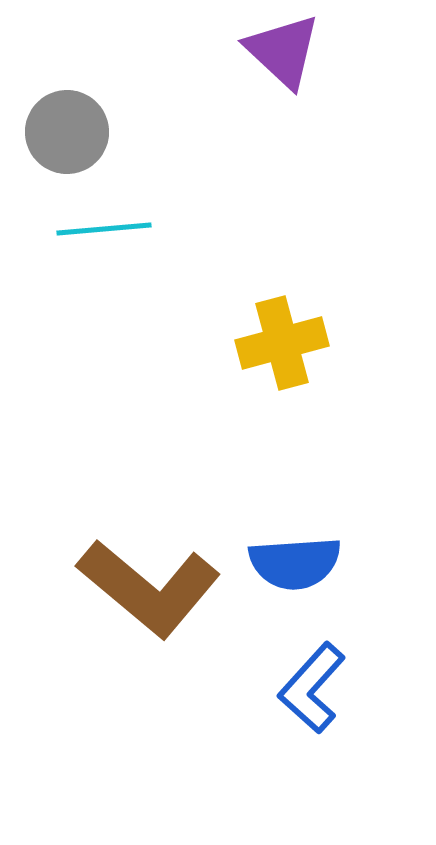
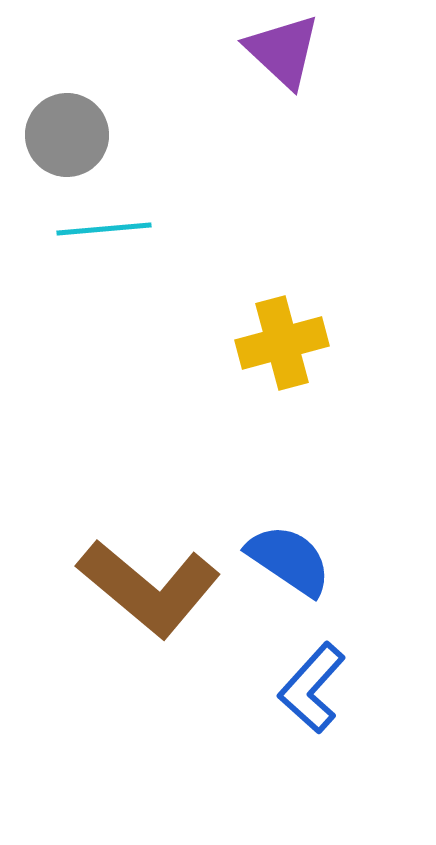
gray circle: moved 3 px down
blue semicircle: moved 6 px left, 3 px up; rotated 142 degrees counterclockwise
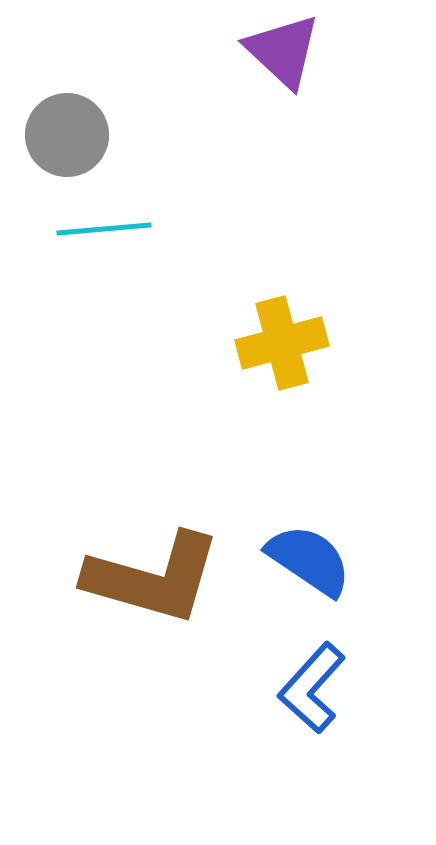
blue semicircle: moved 20 px right
brown L-shape: moved 4 px right, 10 px up; rotated 24 degrees counterclockwise
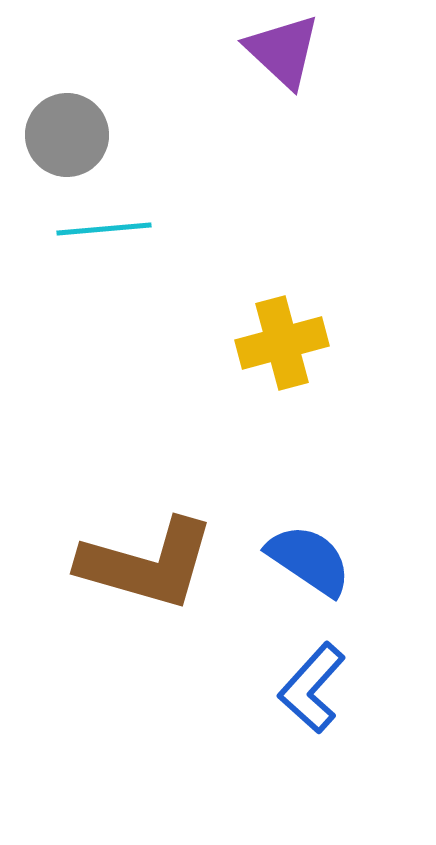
brown L-shape: moved 6 px left, 14 px up
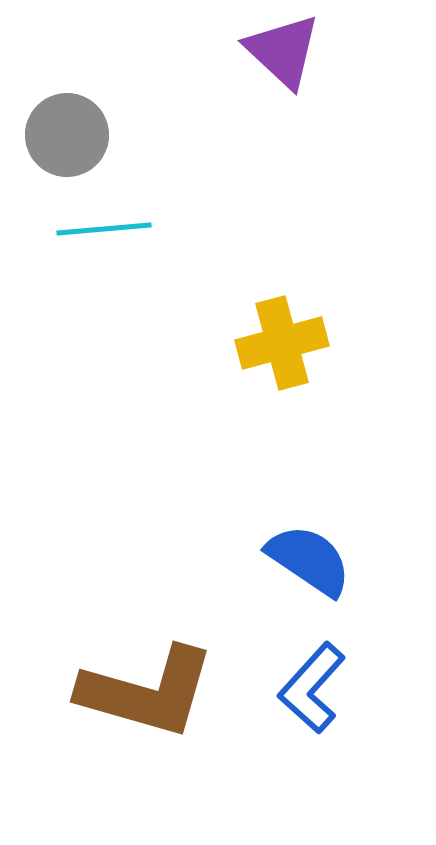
brown L-shape: moved 128 px down
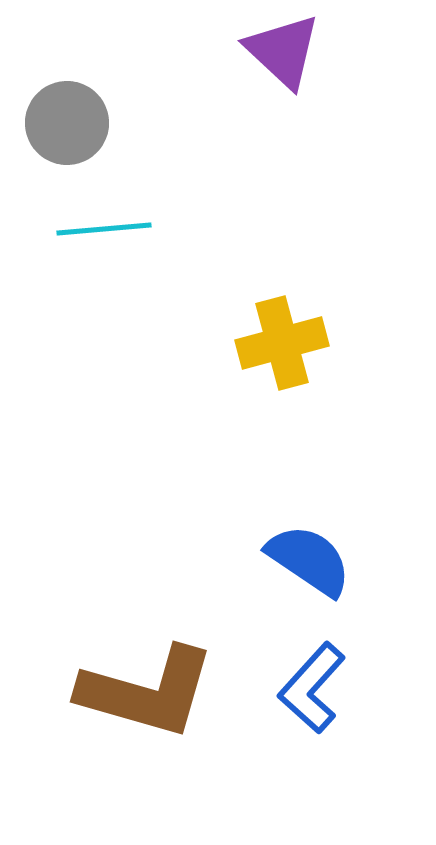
gray circle: moved 12 px up
